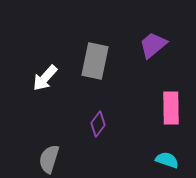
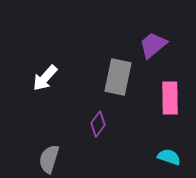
gray rectangle: moved 23 px right, 16 px down
pink rectangle: moved 1 px left, 10 px up
cyan semicircle: moved 2 px right, 3 px up
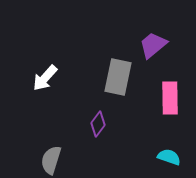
gray semicircle: moved 2 px right, 1 px down
